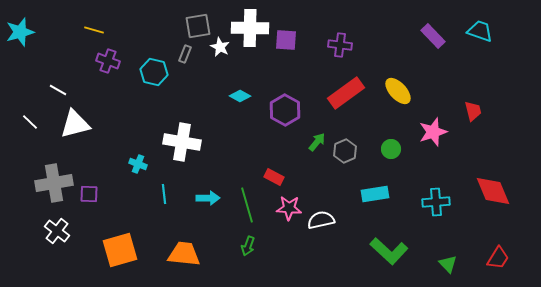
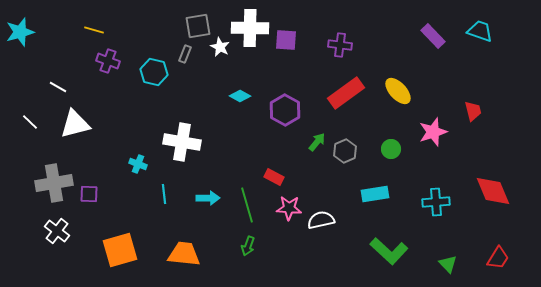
white line at (58, 90): moved 3 px up
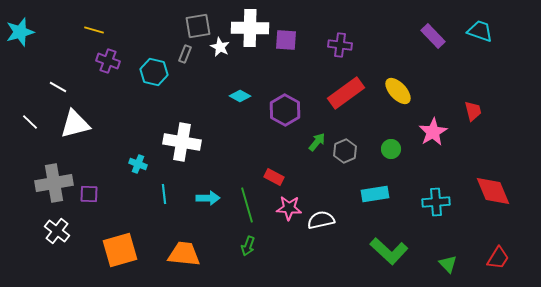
pink star at (433, 132): rotated 12 degrees counterclockwise
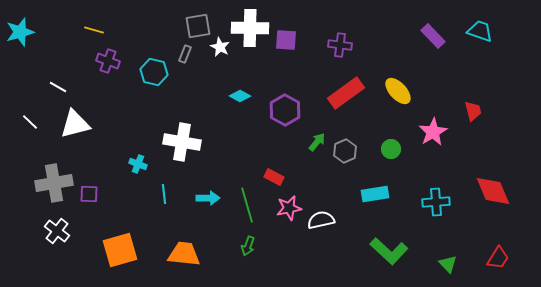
pink star at (289, 208): rotated 15 degrees counterclockwise
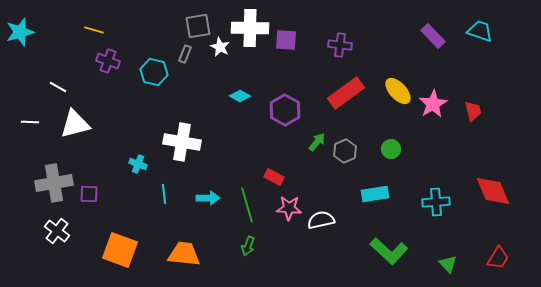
white line at (30, 122): rotated 42 degrees counterclockwise
pink star at (433, 132): moved 28 px up
pink star at (289, 208): rotated 15 degrees clockwise
orange square at (120, 250): rotated 36 degrees clockwise
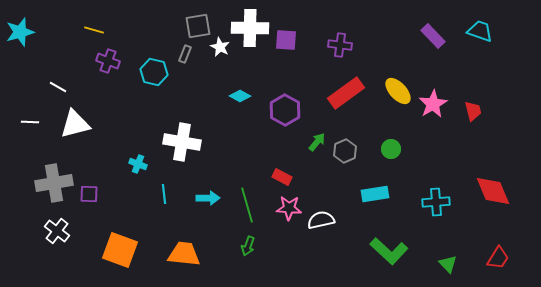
red rectangle at (274, 177): moved 8 px right
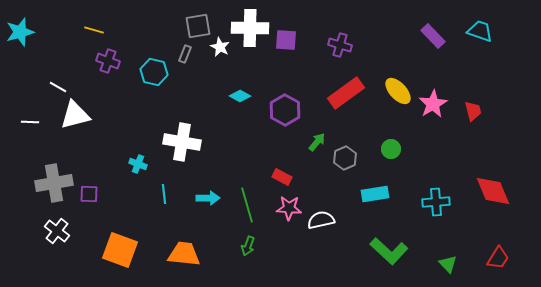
purple cross at (340, 45): rotated 10 degrees clockwise
white triangle at (75, 124): moved 9 px up
gray hexagon at (345, 151): moved 7 px down
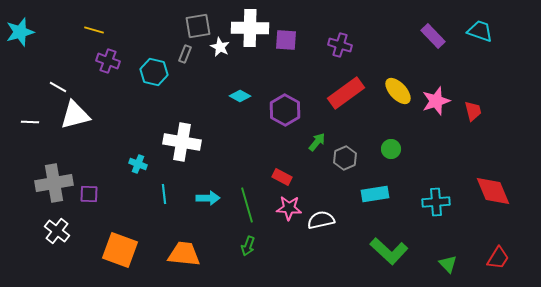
pink star at (433, 104): moved 3 px right, 3 px up; rotated 12 degrees clockwise
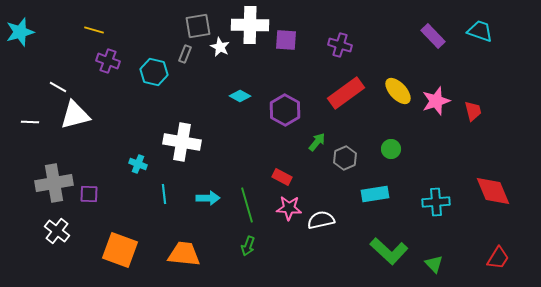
white cross at (250, 28): moved 3 px up
green triangle at (448, 264): moved 14 px left
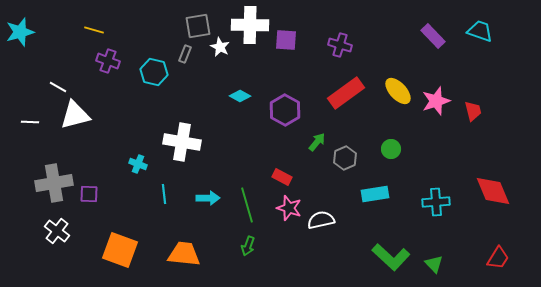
pink star at (289, 208): rotated 15 degrees clockwise
green L-shape at (389, 251): moved 2 px right, 6 px down
